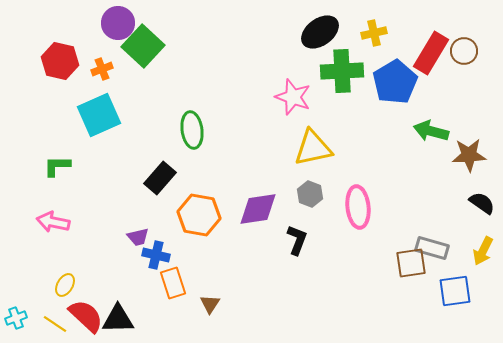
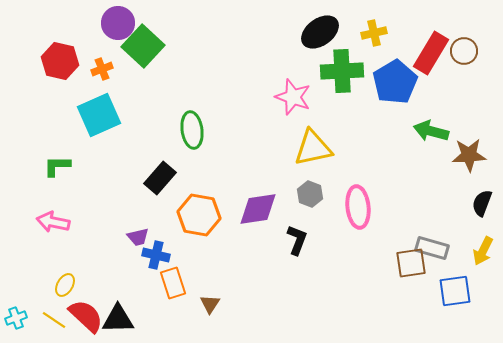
black semicircle: rotated 104 degrees counterclockwise
yellow line: moved 1 px left, 4 px up
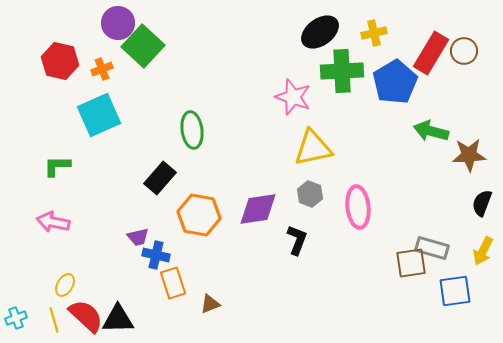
brown triangle: rotated 35 degrees clockwise
yellow line: rotated 40 degrees clockwise
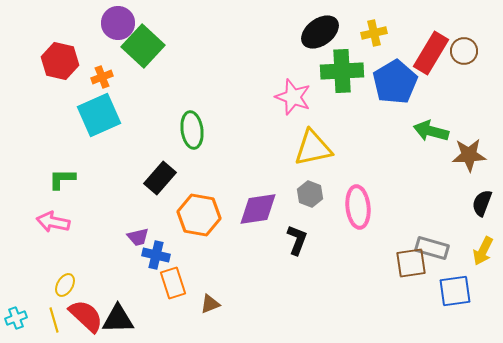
orange cross: moved 8 px down
green L-shape: moved 5 px right, 13 px down
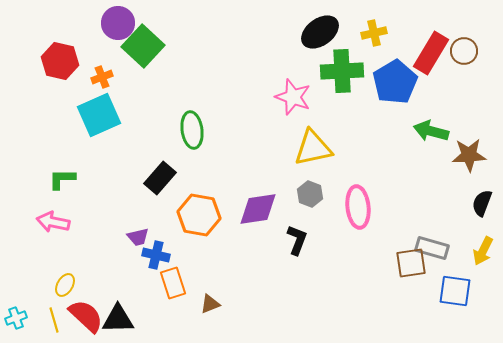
blue square: rotated 16 degrees clockwise
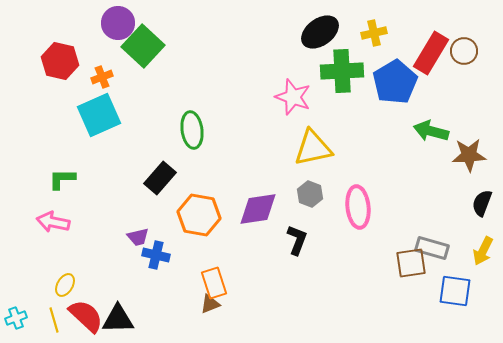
orange rectangle: moved 41 px right
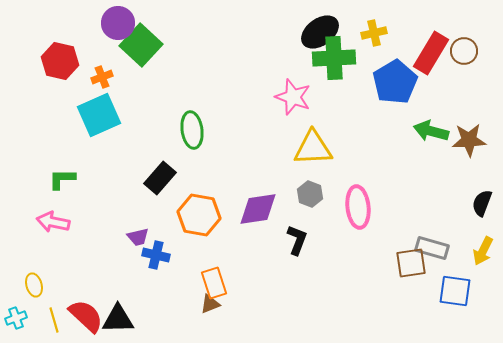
green square: moved 2 px left, 1 px up
green cross: moved 8 px left, 13 px up
yellow triangle: rotated 9 degrees clockwise
brown star: moved 15 px up
yellow ellipse: moved 31 px left; rotated 45 degrees counterclockwise
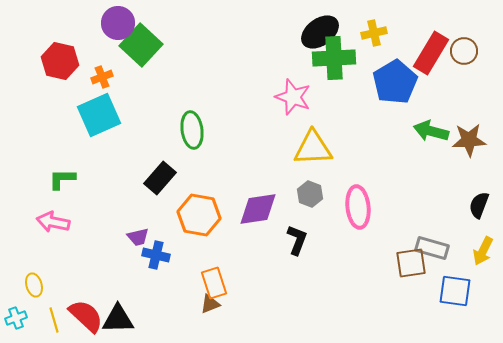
black semicircle: moved 3 px left, 2 px down
